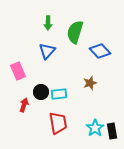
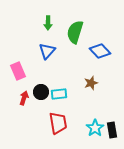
brown star: moved 1 px right
red arrow: moved 7 px up
black rectangle: moved 1 px up
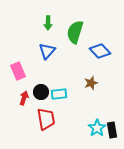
red trapezoid: moved 12 px left, 4 px up
cyan star: moved 2 px right
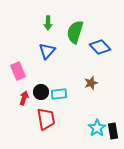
blue diamond: moved 4 px up
black rectangle: moved 1 px right, 1 px down
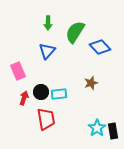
green semicircle: rotated 15 degrees clockwise
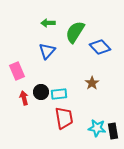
green arrow: rotated 88 degrees clockwise
pink rectangle: moved 1 px left
brown star: moved 1 px right; rotated 16 degrees counterclockwise
red arrow: rotated 32 degrees counterclockwise
red trapezoid: moved 18 px right, 1 px up
cyan star: rotated 30 degrees counterclockwise
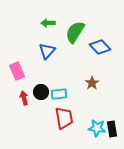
black rectangle: moved 1 px left, 2 px up
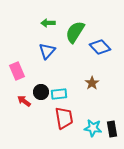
red arrow: moved 3 px down; rotated 40 degrees counterclockwise
cyan star: moved 4 px left
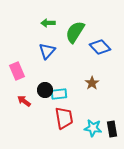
black circle: moved 4 px right, 2 px up
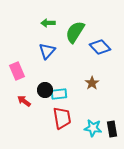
red trapezoid: moved 2 px left
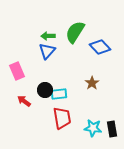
green arrow: moved 13 px down
